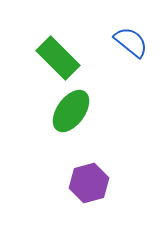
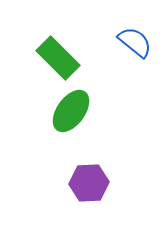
blue semicircle: moved 4 px right
purple hexagon: rotated 12 degrees clockwise
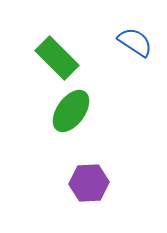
blue semicircle: rotated 6 degrees counterclockwise
green rectangle: moved 1 px left
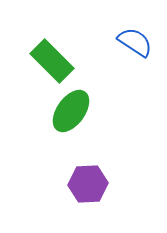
green rectangle: moved 5 px left, 3 px down
purple hexagon: moved 1 px left, 1 px down
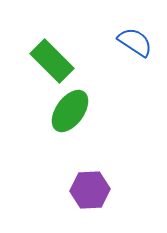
green ellipse: moved 1 px left
purple hexagon: moved 2 px right, 6 px down
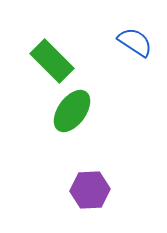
green ellipse: moved 2 px right
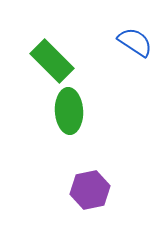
green ellipse: moved 3 px left; rotated 39 degrees counterclockwise
purple hexagon: rotated 9 degrees counterclockwise
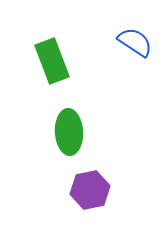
green rectangle: rotated 24 degrees clockwise
green ellipse: moved 21 px down
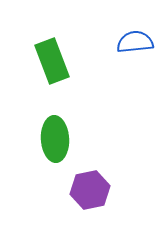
blue semicircle: rotated 39 degrees counterclockwise
green ellipse: moved 14 px left, 7 px down
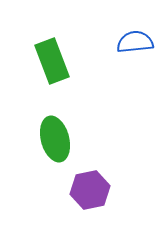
green ellipse: rotated 12 degrees counterclockwise
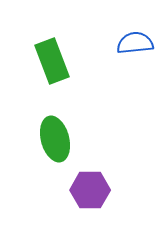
blue semicircle: moved 1 px down
purple hexagon: rotated 12 degrees clockwise
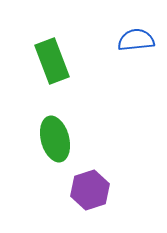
blue semicircle: moved 1 px right, 3 px up
purple hexagon: rotated 18 degrees counterclockwise
